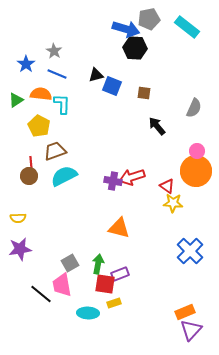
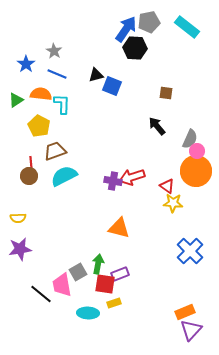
gray pentagon: moved 3 px down
blue arrow: rotated 72 degrees counterclockwise
brown square: moved 22 px right
gray semicircle: moved 4 px left, 31 px down
gray square: moved 8 px right, 9 px down
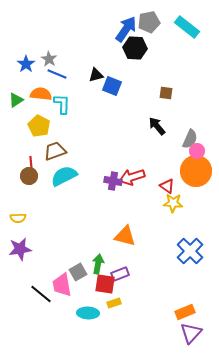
gray star: moved 5 px left, 8 px down
orange triangle: moved 6 px right, 8 px down
purple triangle: moved 3 px down
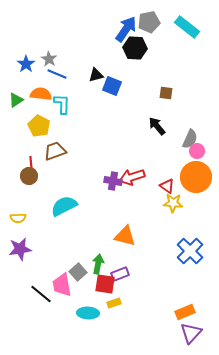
orange circle: moved 6 px down
cyan semicircle: moved 30 px down
gray square: rotated 12 degrees counterclockwise
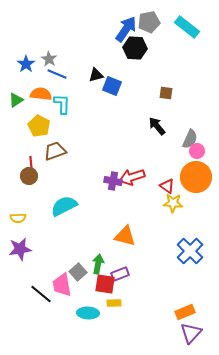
yellow rectangle: rotated 16 degrees clockwise
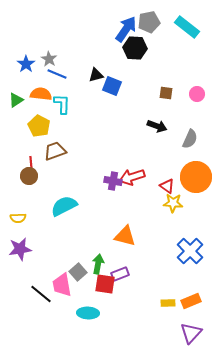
black arrow: rotated 150 degrees clockwise
pink circle: moved 57 px up
yellow rectangle: moved 54 px right
orange rectangle: moved 6 px right, 11 px up
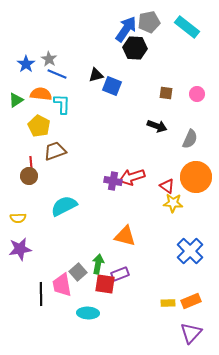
black line: rotated 50 degrees clockwise
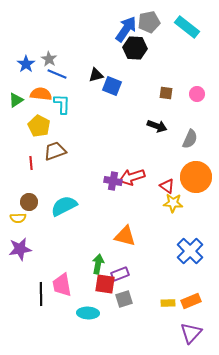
brown circle: moved 26 px down
gray square: moved 46 px right, 27 px down; rotated 24 degrees clockwise
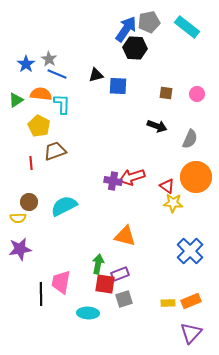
blue square: moved 6 px right; rotated 18 degrees counterclockwise
pink trapezoid: moved 1 px left, 3 px up; rotated 20 degrees clockwise
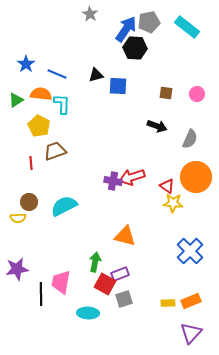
gray star: moved 41 px right, 45 px up
purple star: moved 3 px left, 20 px down
green arrow: moved 3 px left, 2 px up
red square: rotated 20 degrees clockwise
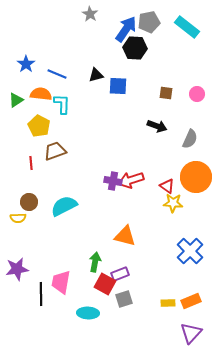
red arrow: moved 1 px left, 3 px down
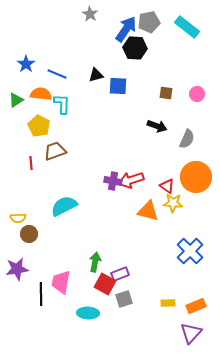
gray semicircle: moved 3 px left
brown circle: moved 32 px down
orange triangle: moved 23 px right, 25 px up
orange rectangle: moved 5 px right, 5 px down
